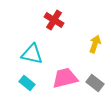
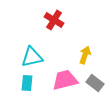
yellow arrow: moved 10 px left, 11 px down
cyan triangle: moved 3 px down; rotated 25 degrees counterclockwise
pink trapezoid: moved 2 px down
cyan rectangle: rotated 56 degrees clockwise
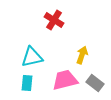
yellow arrow: moved 3 px left
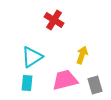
cyan triangle: rotated 20 degrees counterclockwise
gray rectangle: moved 2 px down; rotated 36 degrees clockwise
